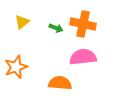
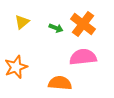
orange cross: rotated 25 degrees clockwise
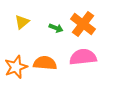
orange semicircle: moved 15 px left, 20 px up
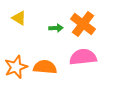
yellow triangle: moved 3 px left, 4 px up; rotated 49 degrees counterclockwise
green arrow: rotated 24 degrees counterclockwise
orange semicircle: moved 4 px down
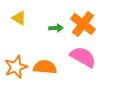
pink semicircle: rotated 36 degrees clockwise
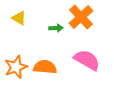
orange cross: moved 2 px left, 7 px up; rotated 10 degrees clockwise
pink semicircle: moved 4 px right, 3 px down
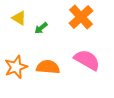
green arrow: moved 15 px left; rotated 144 degrees clockwise
orange semicircle: moved 3 px right
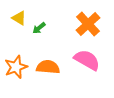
orange cross: moved 7 px right, 7 px down
green arrow: moved 2 px left
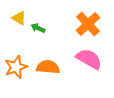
green arrow: moved 1 px left; rotated 64 degrees clockwise
pink semicircle: moved 2 px right, 1 px up
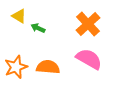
yellow triangle: moved 2 px up
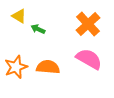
green arrow: moved 1 px down
